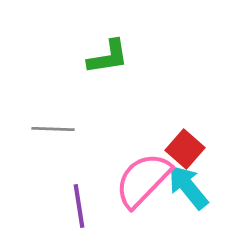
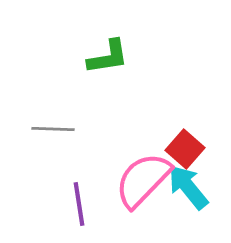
purple line: moved 2 px up
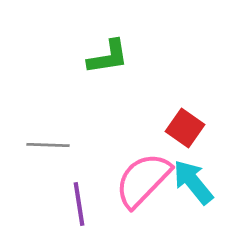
gray line: moved 5 px left, 16 px down
red square: moved 21 px up; rotated 6 degrees counterclockwise
cyan arrow: moved 5 px right, 5 px up
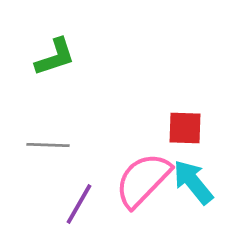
green L-shape: moved 53 px left; rotated 9 degrees counterclockwise
red square: rotated 33 degrees counterclockwise
purple line: rotated 39 degrees clockwise
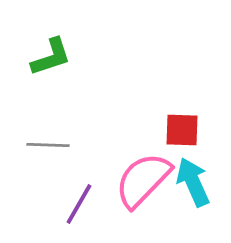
green L-shape: moved 4 px left
red square: moved 3 px left, 2 px down
cyan arrow: rotated 15 degrees clockwise
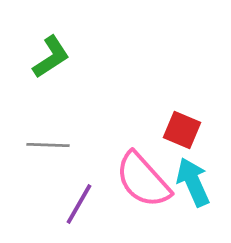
green L-shape: rotated 15 degrees counterclockwise
red square: rotated 21 degrees clockwise
pink semicircle: rotated 86 degrees counterclockwise
